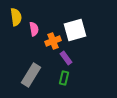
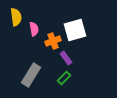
green rectangle: rotated 32 degrees clockwise
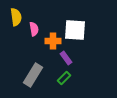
white square: rotated 20 degrees clockwise
orange cross: rotated 21 degrees clockwise
gray rectangle: moved 2 px right
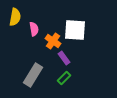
yellow semicircle: moved 1 px left; rotated 18 degrees clockwise
orange cross: rotated 35 degrees clockwise
purple rectangle: moved 2 px left
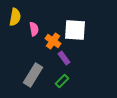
green rectangle: moved 2 px left, 3 px down
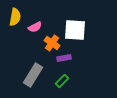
pink semicircle: moved 1 px right, 2 px up; rotated 72 degrees clockwise
orange cross: moved 1 px left, 2 px down
purple rectangle: rotated 64 degrees counterclockwise
